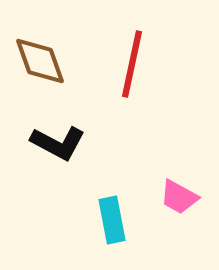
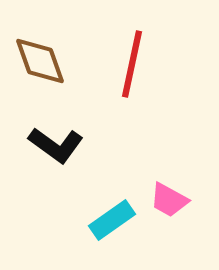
black L-shape: moved 2 px left, 2 px down; rotated 8 degrees clockwise
pink trapezoid: moved 10 px left, 3 px down
cyan rectangle: rotated 66 degrees clockwise
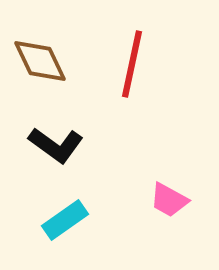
brown diamond: rotated 6 degrees counterclockwise
cyan rectangle: moved 47 px left
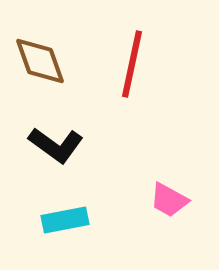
brown diamond: rotated 6 degrees clockwise
cyan rectangle: rotated 24 degrees clockwise
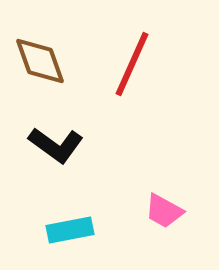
red line: rotated 12 degrees clockwise
pink trapezoid: moved 5 px left, 11 px down
cyan rectangle: moved 5 px right, 10 px down
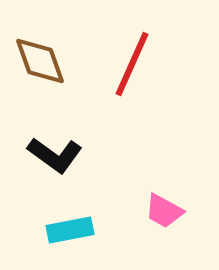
black L-shape: moved 1 px left, 10 px down
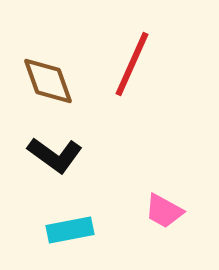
brown diamond: moved 8 px right, 20 px down
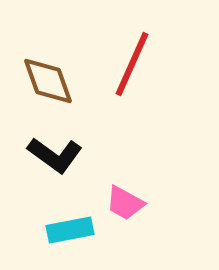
pink trapezoid: moved 39 px left, 8 px up
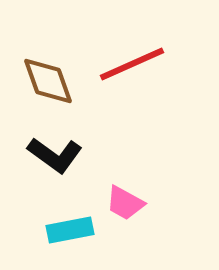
red line: rotated 42 degrees clockwise
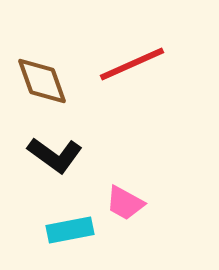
brown diamond: moved 6 px left
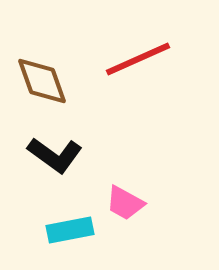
red line: moved 6 px right, 5 px up
